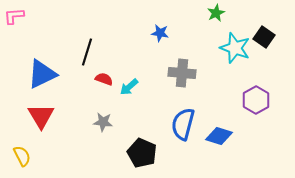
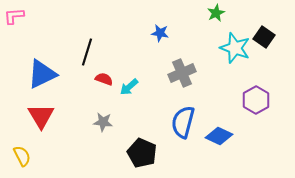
gray cross: rotated 28 degrees counterclockwise
blue semicircle: moved 2 px up
blue diamond: rotated 8 degrees clockwise
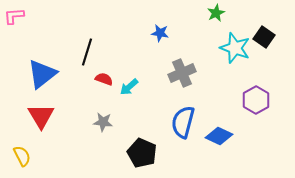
blue triangle: rotated 12 degrees counterclockwise
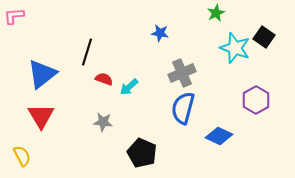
blue semicircle: moved 14 px up
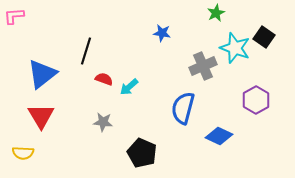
blue star: moved 2 px right
black line: moved 1 px left, 1 px up
gray cross: moved 21 px right, 7 px up
yellow semicircle: moved 1 px right, 3 px up; rotated 120 degrees clockwise
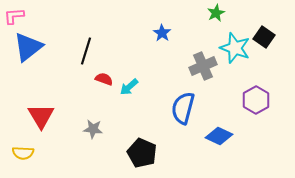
blue star: rotated 24 degrees clockwise
blue triangle: moved 14 px left, 27 px up
gray star: moved 10 px left, 7 px down
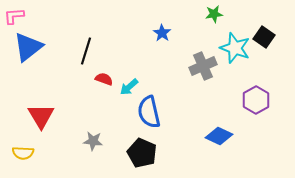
green star: moved 2 px left, 1 px down; rotated 18 degrees clockwise
blue semicircle: moved 34 px left, 4 px down; rotated 28 degrees counterclockwise
gray star: moved 12 px down
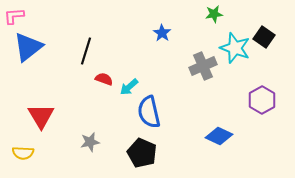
purple hexagon: moved 6 px right
gray star: moved 3 px left, 1 px down; rotated 18 degrees counterclockwise
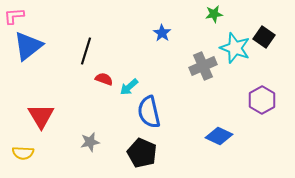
blue triangle: moved 1 px up
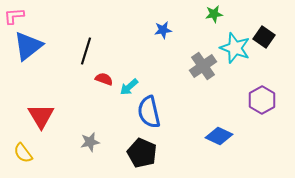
blue star: moved 1 px right, 3 px up; rotated 30 degrees clockwise
gray cross: rotated 12 degrees counterclockwise
yellow semicircle: rotated 50 degrees clockwise
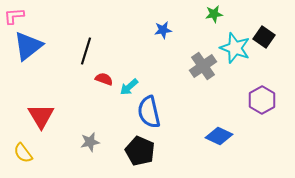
black pentagon: moved 2 px left, 2 px up
